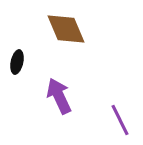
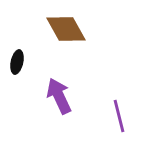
brown diamond: rotated 6 degrees counterclockwise
purple line: moved 1 px left, 4 px up; rotated 12 degrees clockwise
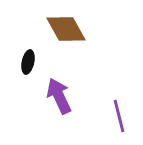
black ellipse: moved 11 px right
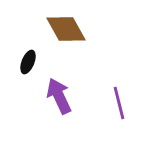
black ellipse: rotated 10 degrees clockwise
purple line: moved 13 px up
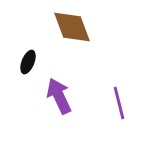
brown diamond: moved 6 px right, 2 px up; rotated 9 degrees clockwise
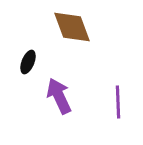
purple line: moved 1 px left, 1 px up; rotated 12 degrees clockwise
